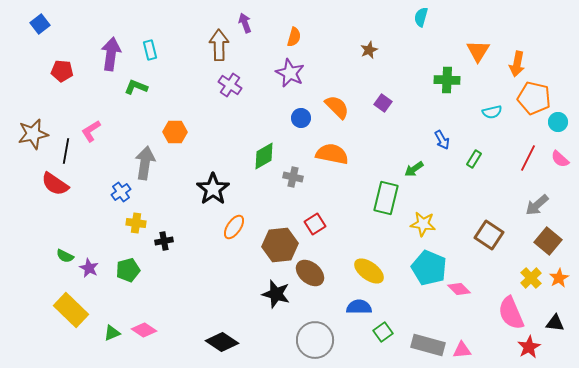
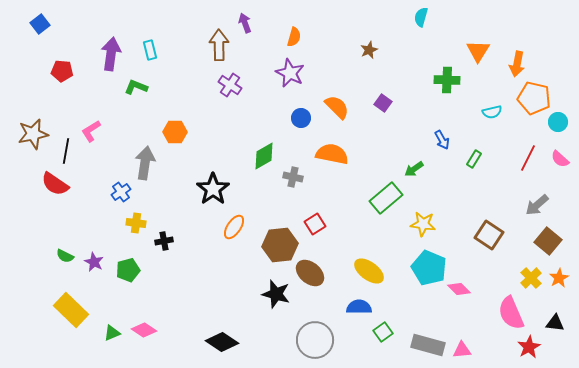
green rectangle at (386, 198): rotated 36 degrees clockwise
purple star at (89, 268): moved 5 px right, 6 px up
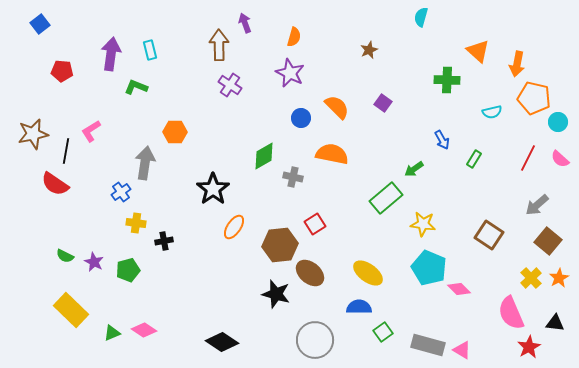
orange triangle at (478, 51): rotated 20 degrees counterclockwise
yellow ellipse at (369, 271): moved 1 px left, 2 px down
pink triangle at (462, 350): rotated 36 degrees clockwise
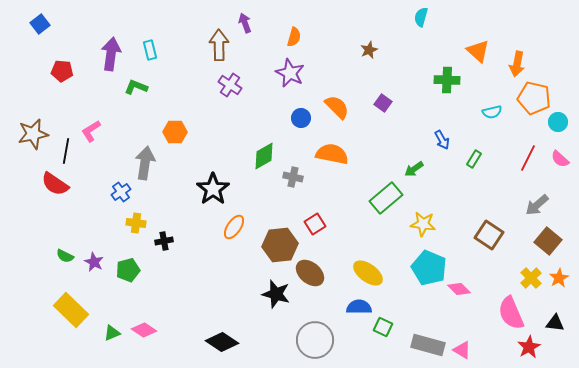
green square at (383, 332): moved 5 px up; rotated 30 degrees counterclockwise
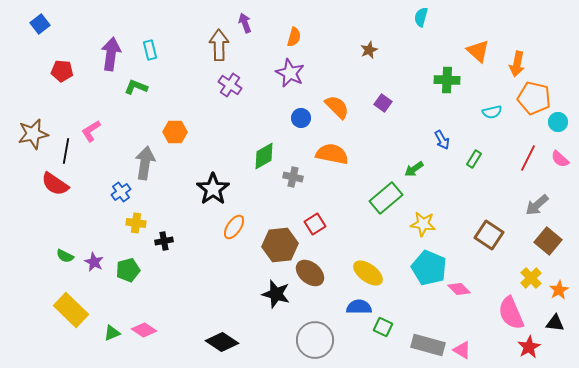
orange star at (559, 278): moved 12 px down
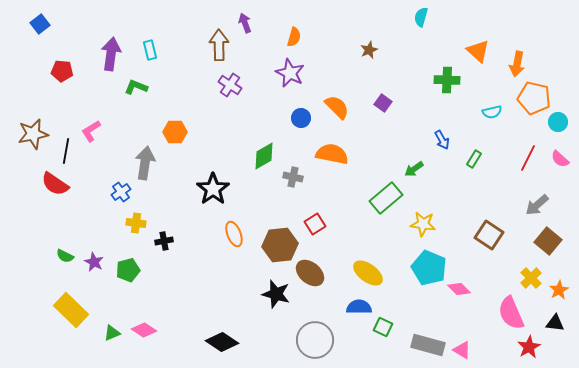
orange ellipse at (234, 227): moved 7 px down; rotated 55 degrees counterclockwise
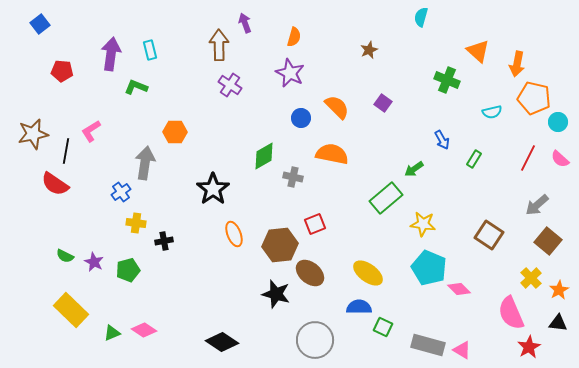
green cross at (447, 80): rotated 20 degrees clockwise
red square at (315, 224): rotated 10 degrees clockwise
black triangle at (555, 323): moved 3 px right
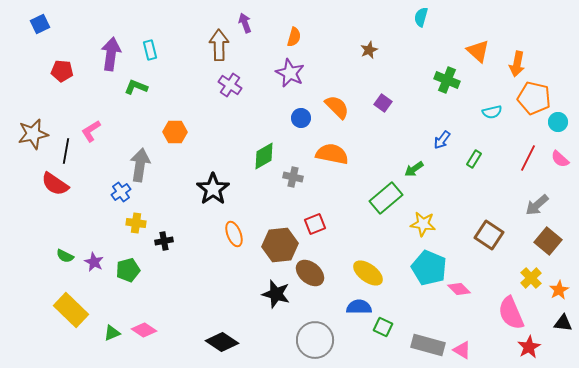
blue square at (40, 24): rotated 12 degrees clockwise
blue arrow at (442, 140): rotated 66 degrees clockwise
gray arrow at (145, 163): moved 5 px left, 2 px down
black triangle at (558, 323): moved 5 px right
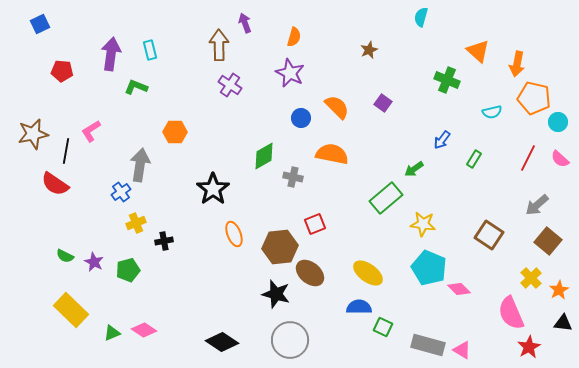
yellow cross at (136, 223): rotated 30 degrees counterclockwise
brown hexagon at (280, 245): moved 2 px down
gray circle at (315, 340): moved 25 px left
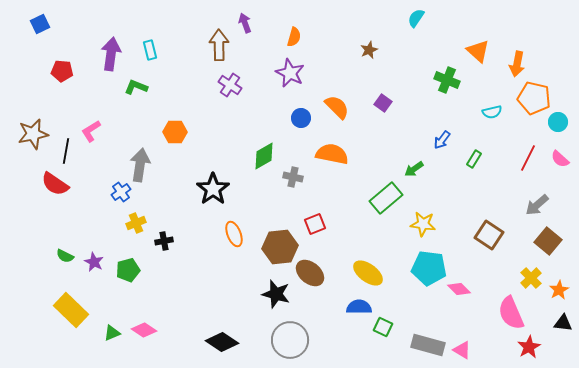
cyan semicircle at (421, 17): moved 5 px left, 1 px down; rotated 18 degrees clockwise
cyan pentagon at (429, 268): rotated 16 degrees counterclockwise
